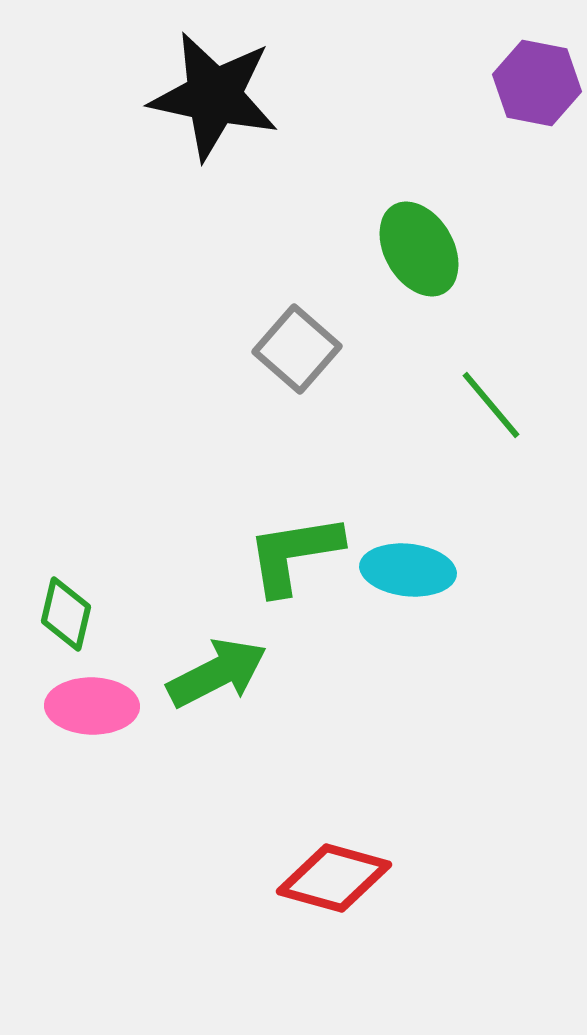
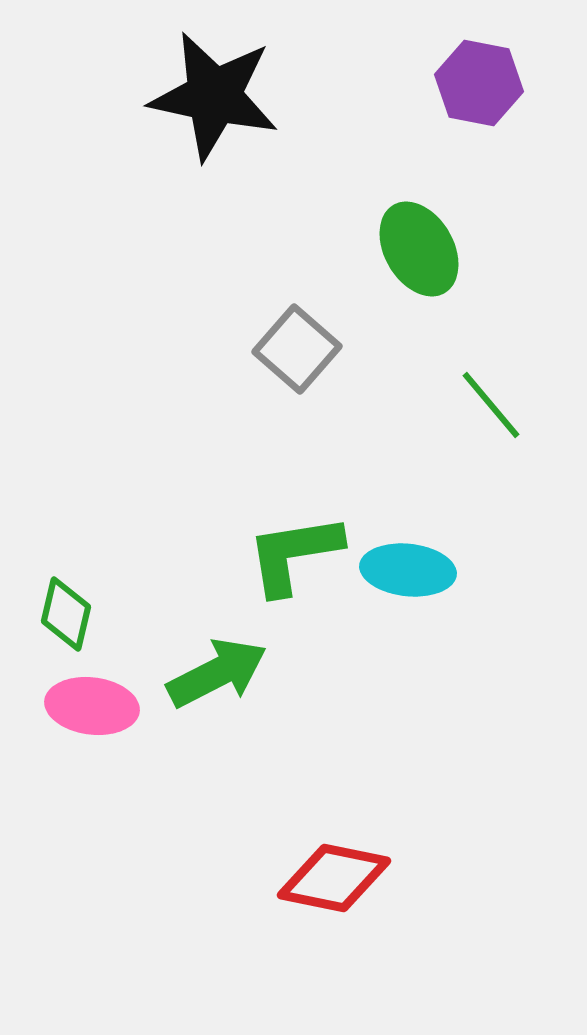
purple hexagon: moved 58 px left
pink ellipse: rotated 6 degrees clockwise
red diamond: rotated 4 degrees counterclockwise
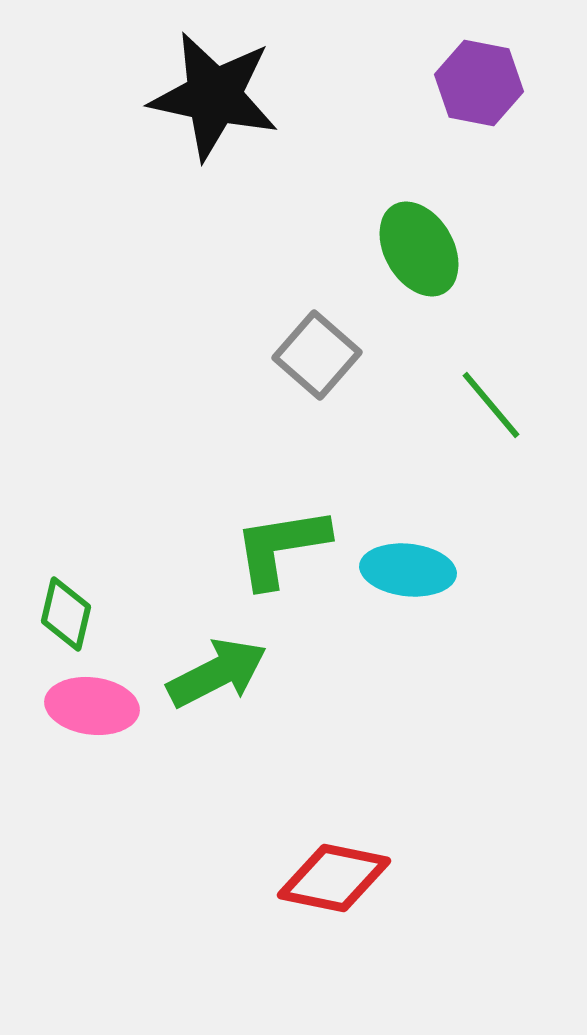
gray square: moved 20 px right, 6 px down
green L-shape: moved 13 px left, 7 px up
